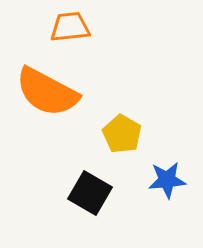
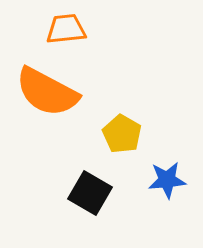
orange trapezoid: moved 4 px left, 2 px down
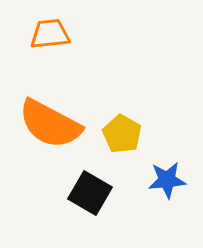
orange trapezoid: moved 16 px left, 5 px down
orange semicircle: moved 3 px right, 32 px down
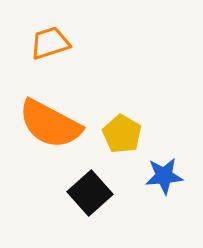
orange trapezoid: moved 9 px down; rotated 12 degrees counterclockwise
blue star: moved 3 px left, 4 px up
black square: rotated 18 degrees clockwise
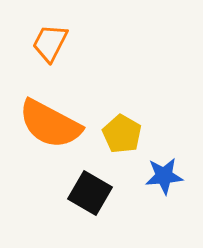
orange trapezoid: rotated 45 degrees counterclockwise
black square: rotated 18 degrees counterclockwise
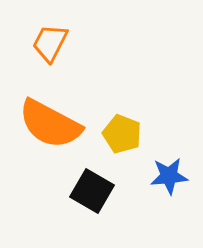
yellow pentagon: rotated 9 degrees counterclockwise
blue star: moved 5 px right
black square: moved 2 px right, 2 px up
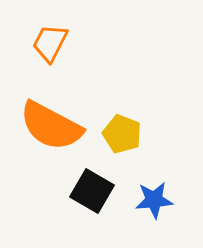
orange semicircle: moved 1 px right, 2 px down
blue star: moved 15 px left, 24 px down
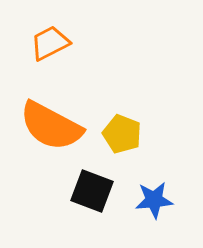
orange trapezoid: rotated 36 degrees clockwise
black square: rotated 9 degrees counterclockwise
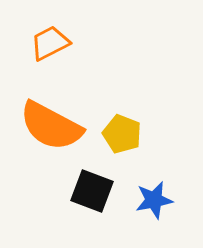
blue star: rotated 6 degrees counterclockwise
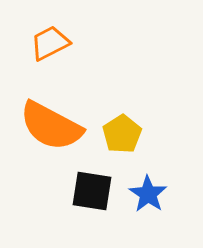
yellow pentagon: rotated 18 degrees clockwise
black square: rotated 12 degrees counterclockwise
blue star: moved 6 px left, 6 px up; rotated 27 degrees counterclockwise
